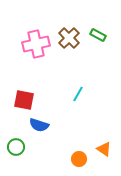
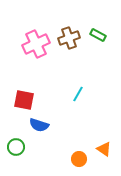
brown cross: rotated 25 degrees clockwise
pink cross: rotated 12 degrees counterclockwise
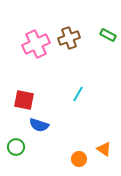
green rectangle: moved 10 px right
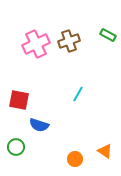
brown cross: moved 3 px down
red square: moved 5 px left
orange triangle: moved 1 px right, 2 px down
orange circle: moved 4 px left
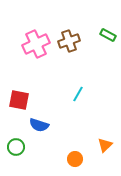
orange triangle: moved 6 px up; rotated 42 degrees clockwise
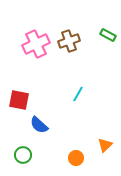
blue semicircle: rotated 24 degrees clockwise
green circle: moved 7 px right, 8 px down
orange circle: moved 1 px right, 1 px up
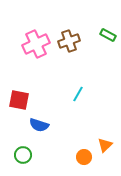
blue semicircle: rotated 24 degrees counterclockwise
orange circle: moved 8 px right, 1 px up
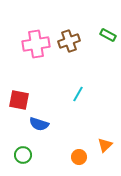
pink cross: rotated 16 degrees clockwise
blue semicircle: moved 1 px up
orange circle: moved 5 px left
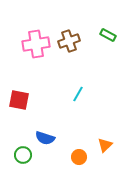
blue semicircle: moved 6 px right, 14 px down
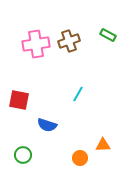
blue semicircle: moved 2 px right, 13 px up
orange triangle: moved 2 px left; rotated 42 degrees clockwise
orange circle: moved 1 px right, 1 px down
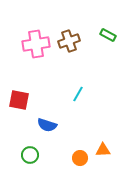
orange triangle: moved 5 px down
green circle: moved 7 px right
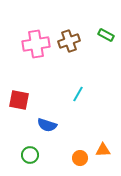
green rectangle: moved 2 px left
